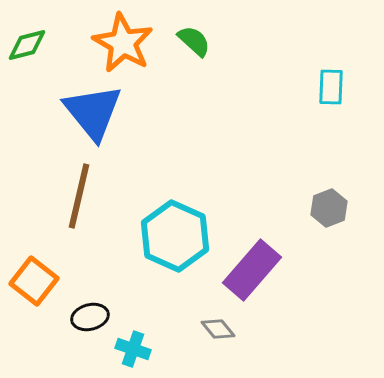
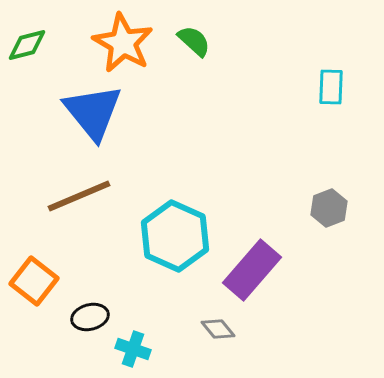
brown line: rotated 54 degrees clockwise
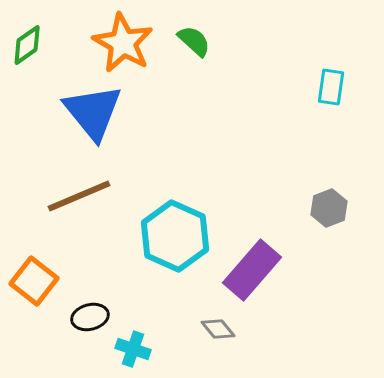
green diamond: rotated 21 degrees counterclockwise
cyan rectangle: rotated 6 degrees clockwise
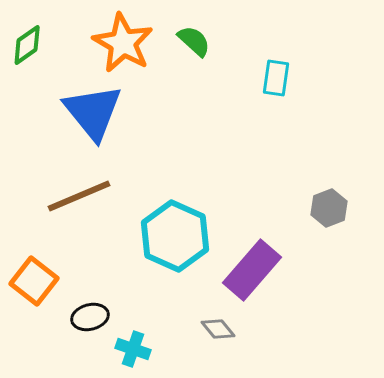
cyan rectangle: moved 55 px left, 9 px up
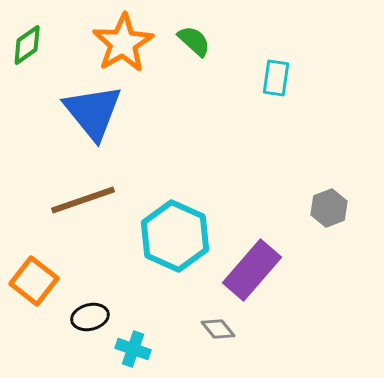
orange star: rotated 12 degrees clockwise
brown line: moved 4 px right, 4 px down; rotated 4 degrees clockwise
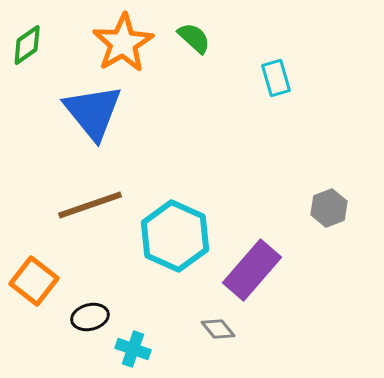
green semicircle: moved 3 px up
cyan rectangle: rotated 24 degrees counterclockwise
brown line: moved 7 px right, 5 px down
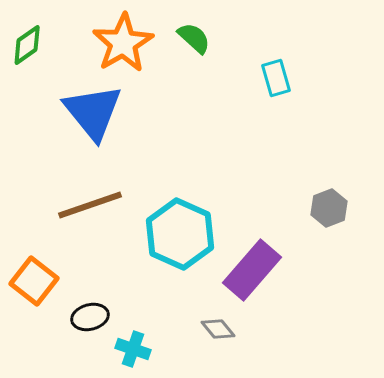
cyan hexagon: moved 5 px right, 2 px up
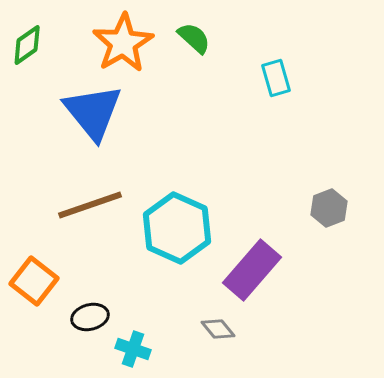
cyan hexagon: moved 3 px left, 6 px up
